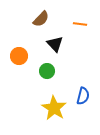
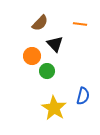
brown semicircle: moved 1 px left, 4 px down
orange circle: moved 13 px right
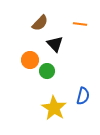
orange circle: moved 2 px left, 4 px down
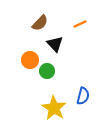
orange line: rotated 32 degrees counterclockwise
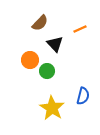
orange line: moved 5 px down
yellow star: moved 2 px left
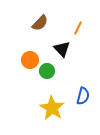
orange line: moved 2 px left, 1 px up; rotated 40 degrees counterclockwise
black triangle: moved 7 px right, 5 px down
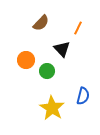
brown semicircle: moved 1 px right
orange circle: moved 4 px left
